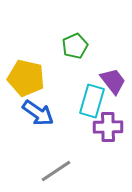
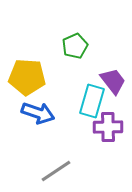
yellow pentagon: moved 1 px right, 1 px up; rotated 9 degrees counterclockwise
blue arrow: rotated 16 degrees counterclockwise
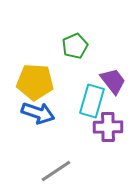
yellow pentagon: moved 8 px right, 5 px down
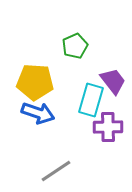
cyan rectangle: moved 1 px left, 1 px up
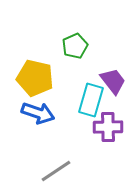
yellow pentagon: moved 4 px up; rotated 9 degrees clockwise
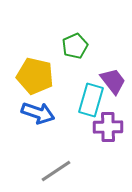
yellow pentagon: moved 2 px up
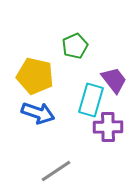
purple trapezoid: moved 1 px right, 1 px up
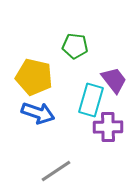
green pentagon: rotated 30 degrees clockwise
yellow pentagon: moved 1 px left, 1 px down
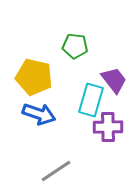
blue arrow: moved 1 px right, 1 px down
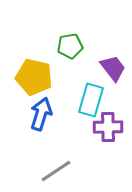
green pentagon: moved 5 px left; rotated 15 degrees counterclockwise
purple trapezoid: moved 1 px left, 12 px up
blue arrow: moved 2 px right; rotated 92 degrees counterclockwise
